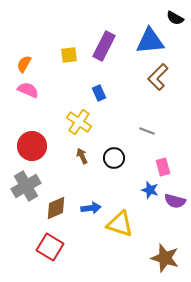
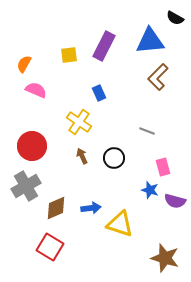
pink semicircle: moved 8 px right
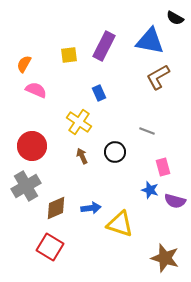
blue triangle: rotated 16 degrees clockwise
brown L-shape: rotated 16 degrees clockwise
black circle: moved 1 px right, 6 px up
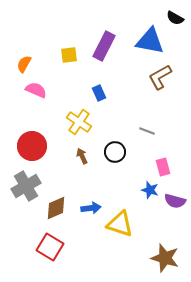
brown L-shape: moved 2 px right
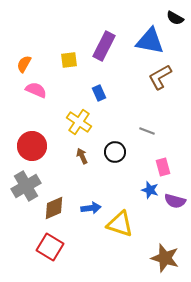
yellow square: moved 5 px down
brown diamond: moved 2 px left
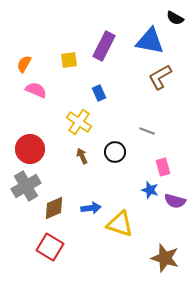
red circle: moved 2 px left, 3 px down
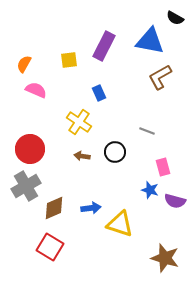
brown arrow: rotated 56 degrees counterclockwise
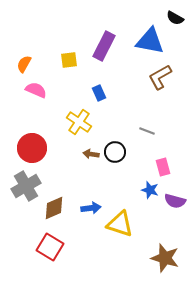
red circle: moved 2 px right, 1 px up
brown arrow: moved 9 px right, 2 px up
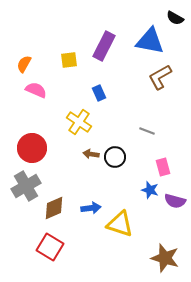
black circle: moved 5 px down
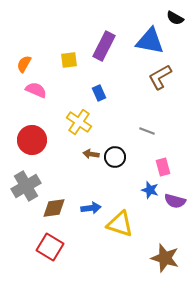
red circle: moved 8 px up
brown diamond: rotated 15 degrees clockwise
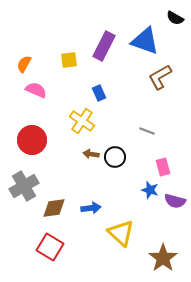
blue triangle: moved 5 px left; rotated 8 degrees clockwise
yellow cross: moved 3 px right, 1 px up
gray cross: moved 2 px left
yellow triangle: moved 1 px right, 9 px down; rotated 24 degrees clockwise
brown star: moved 2 px left; rotated 20 degrees clockwise
